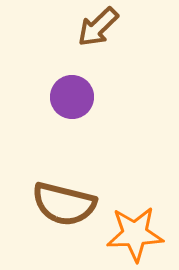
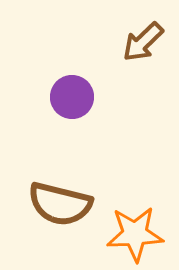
brown arrow: moved 45 px right, 15 px down
brown semicircle: moved 4 px left
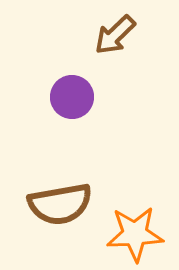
brown arrow: moved 28 px left, 7 px up
brown semicircle: rotated 24 degrees counterclockwise
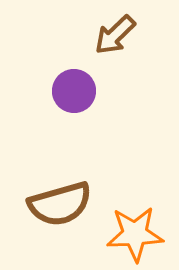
purple circle: moved 2 px right, 6 px up
brown semicircle: rotated 6 degrees counterclockwise
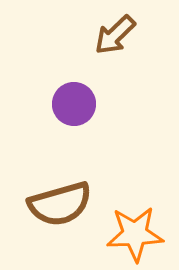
purple circle: moved 13 px down
